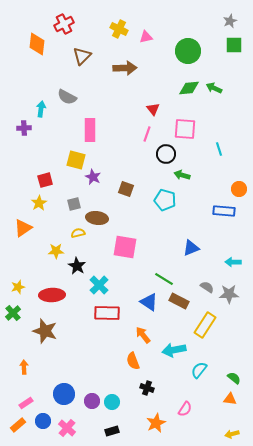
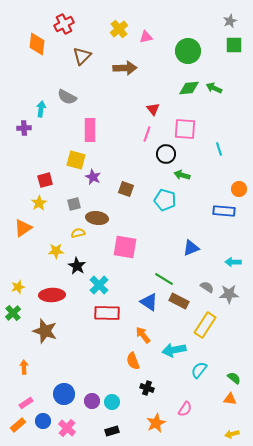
yellow cross at (119, 29): rotated 24 degrees clockwise
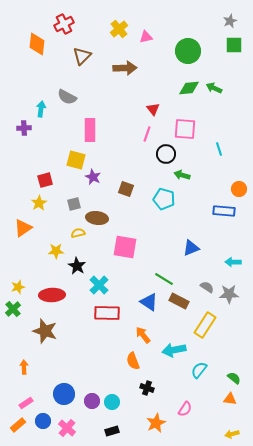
cyan pentagon at (165, 200): moved 1 px left, 1 px up
green cross at (13, 313): moved 4 px up
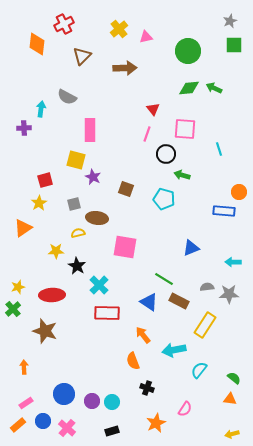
orange circle at (239, 189): moved 3 px down
gray semicircle at (207, 287): rotated 40 degrees counterclockwise
